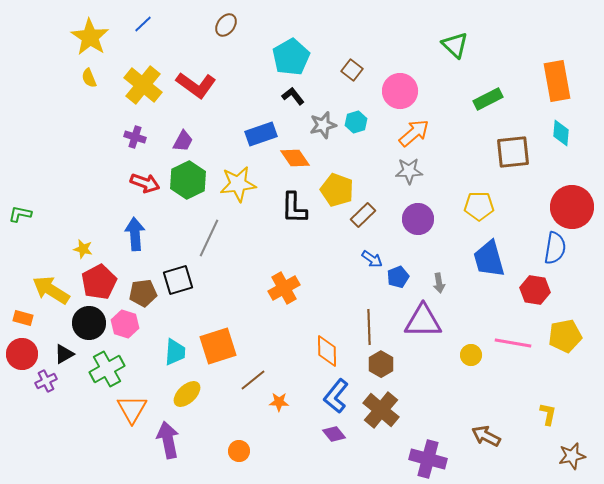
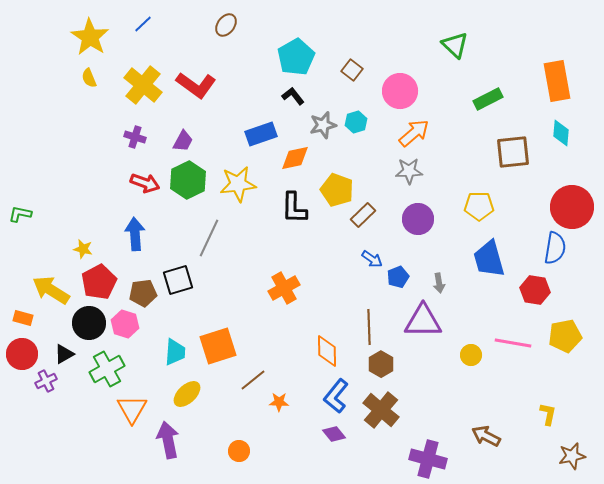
cyan pentagon at (291, 57): moved 5 px right
orange diamond at (295, 158): rotated 68 degrees counterclockwise
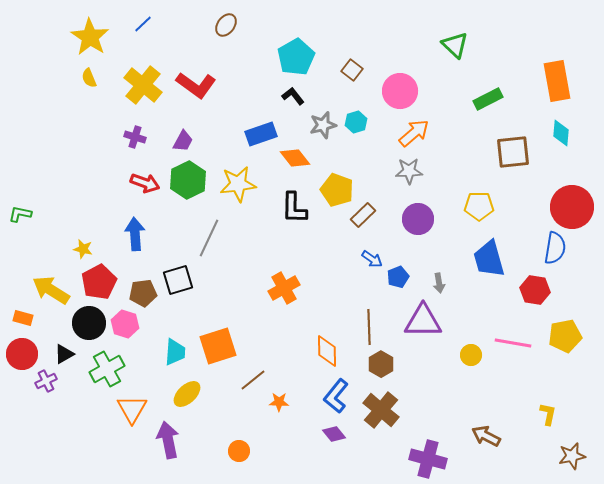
orange diamond at (295, 158): rotated 64 degrees clockwise
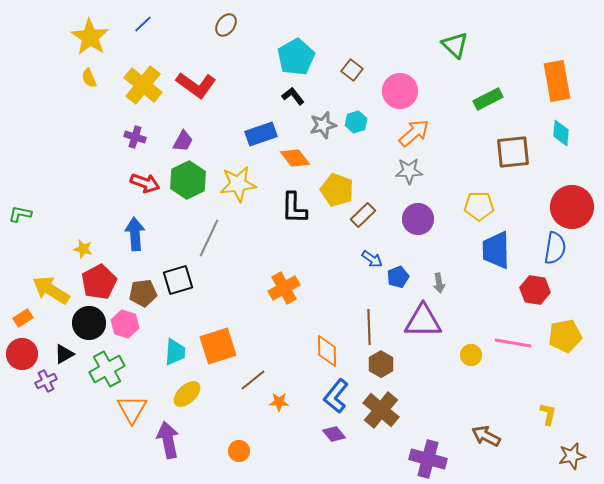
blue trapezoid at (489, 259): moved 7 px right, 9 px up; rotated 15 degrees clockwise
orange rectangle at (23, 318): rotated 48 degrees counterclockwise
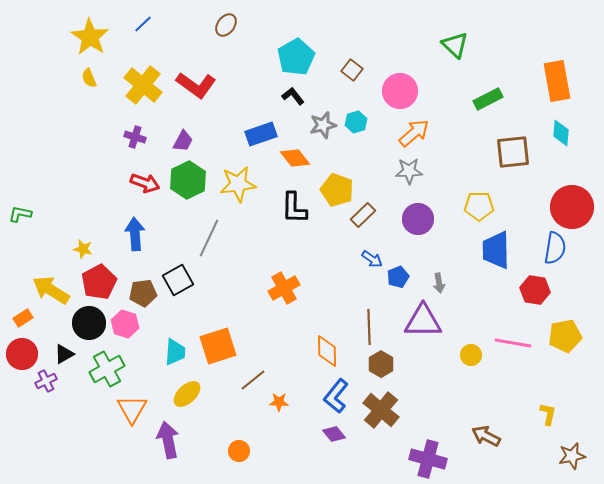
black square at (178, 280): rotated 12 degrees counterclockwise
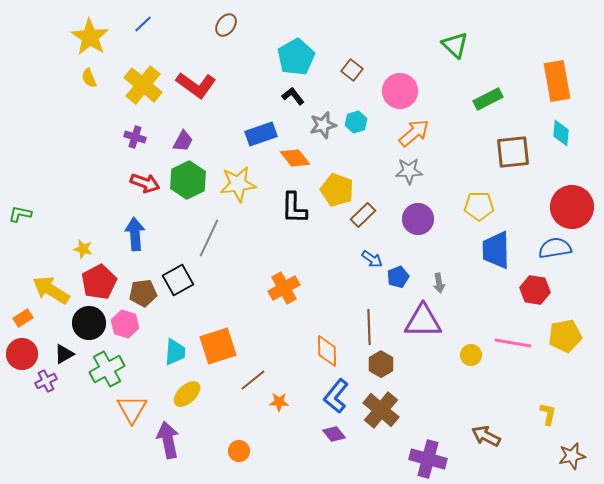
blue semicircle at (555, 248): rotated 108 degrees counterclockwise
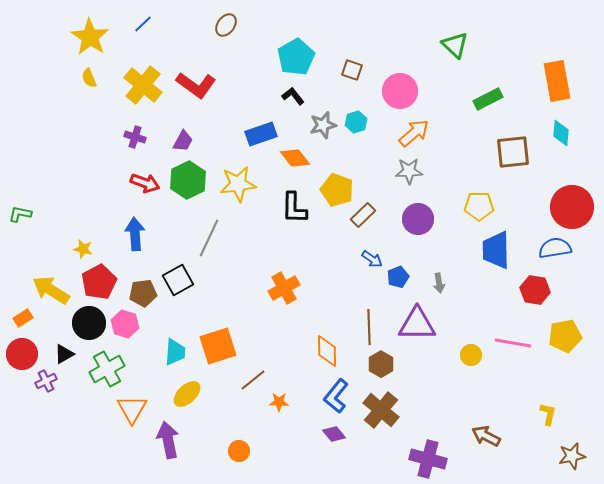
brown square at (352, 70): rotated 20 degrees counterclockwise
purple triangle at (423, 321): moved 6 px left, 3 px down
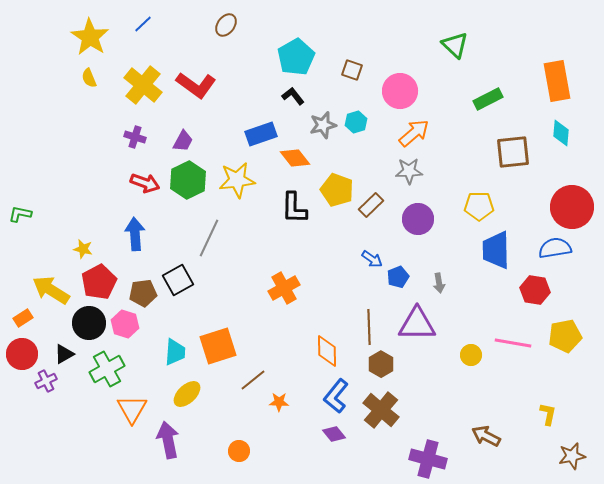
yellow star at (238, 184): moved 1 px left, 4 px up
brown rectangle at (363, 215): moved 8 px right, 10 px up
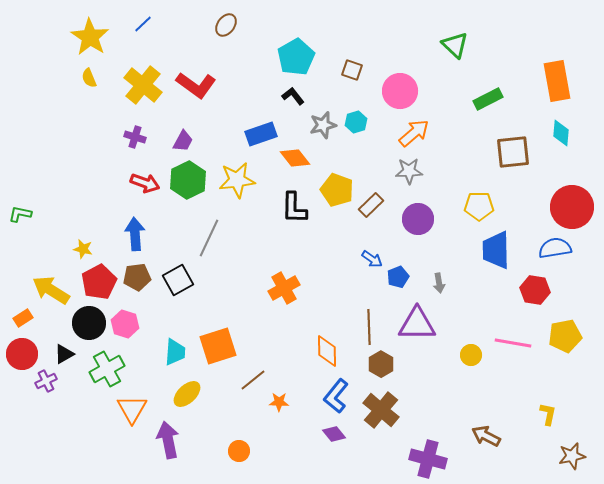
brown pentagon at (143, 293): moved 6 px left, 16 px up
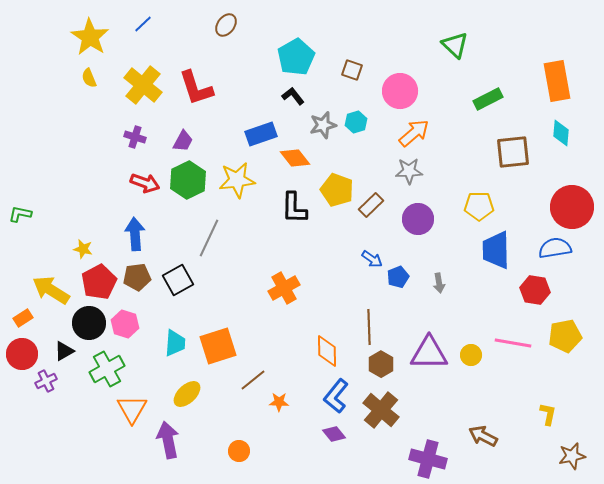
red L-shape at (196, 85): moved 3 px down; rotated 36 degrees clockwise
purple triangle at (417, 324): moved 12 px right, 29 px down
cyan trapezoid at (175, 352): moved 9 px up
black triangle at (64, 354): moved 3 px up
brown arrow at (486, 436): moved 3 px left
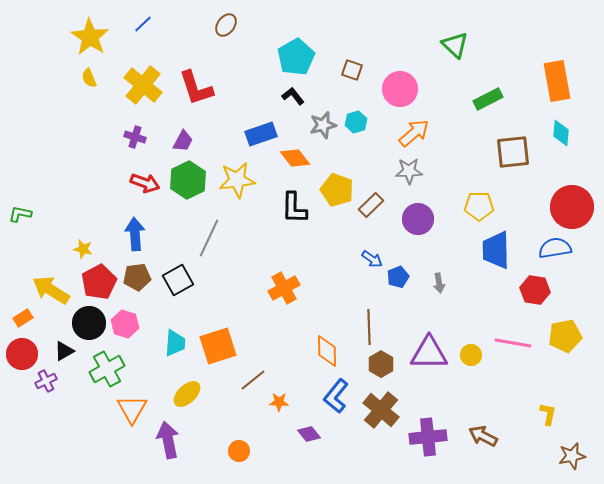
pink circle at (400, 91): moved 2 px up
purple diamond at (334, 434): moved 25 px left
purple cross at (428, 459): moved 22 px up; rotated 21 degrees counterclockwise
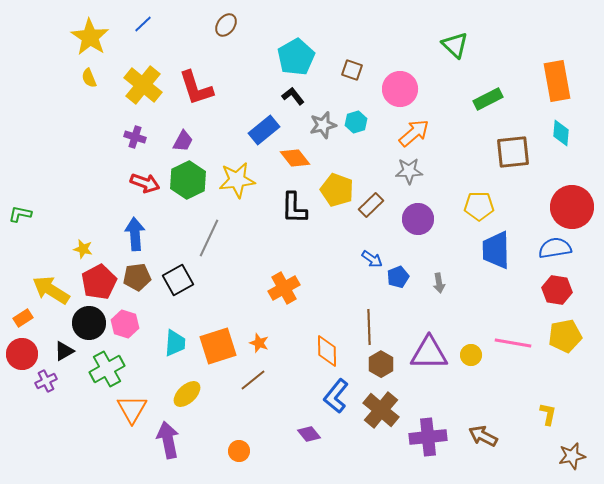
blue rectangle at (261, 134): moved 3 px right, 4 px up; rotated 20 degrees counterclockwise
red hexagon at (535, 290): moved 22 px right
orange star at (279, 402): moved 20 px left, 59 px up; rotated 18 degrees clockwise
